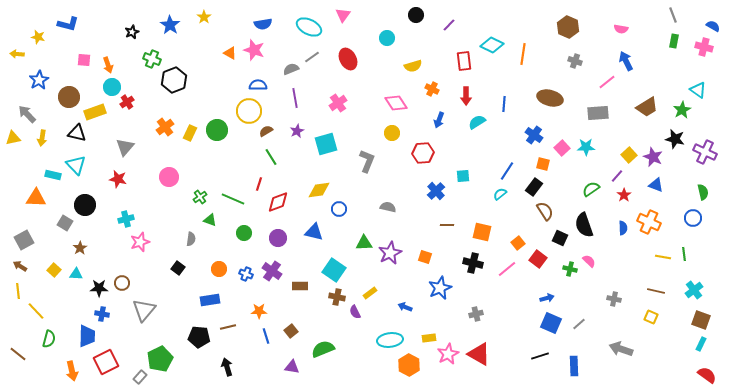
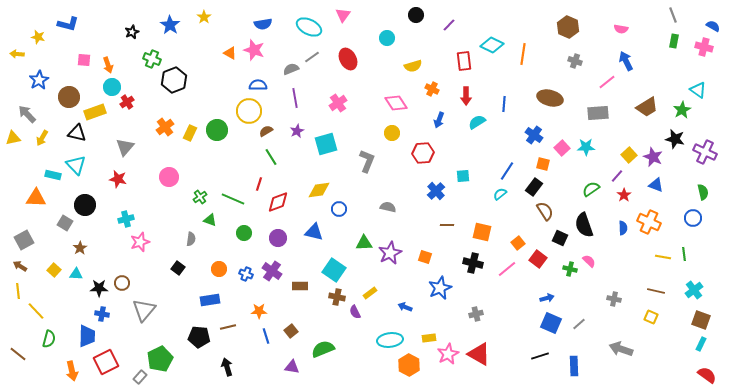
yellow arrow at (42, 138): rotated 21 degrees clockwise
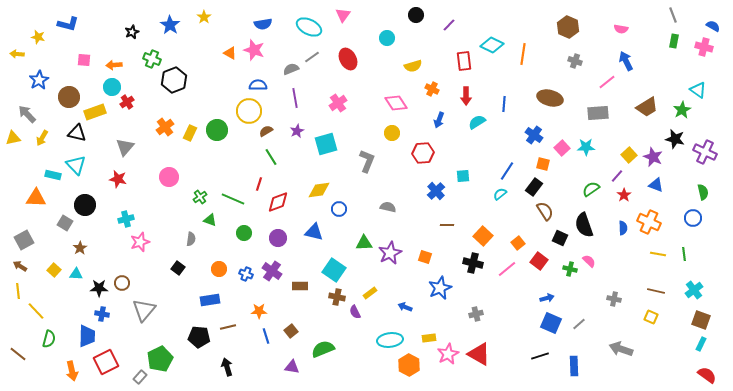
orange arrow at (108, 65): moved 6 px right; rotated 105 degrees clockwise
orange square at (482, 232): moved 1 px right, 4 px down; rotated 30 degrees clockwise
yellow line at (663, 257): moved 5 px left, 3 px up
red square at (538, 259): moved 1 px right, 2 px down
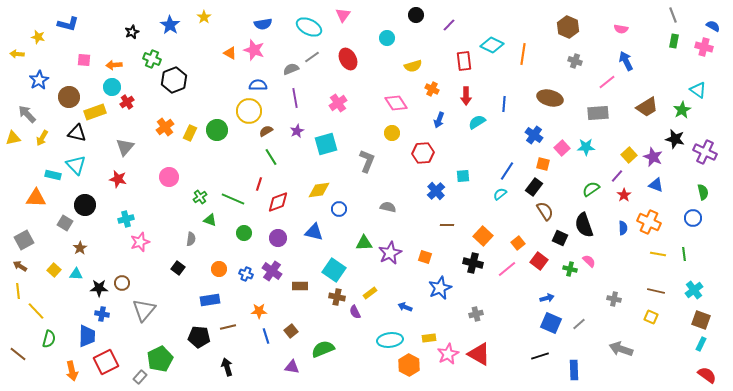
blue rectangle at (574, 366): moved 4 px down
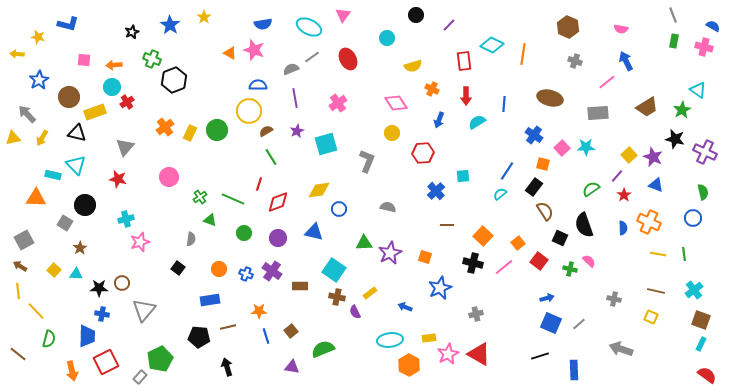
pink line at (507, 269): moved 3 px left, 2 px up
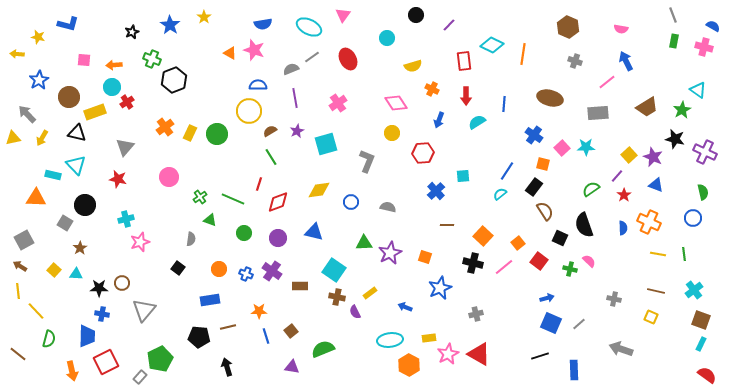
green circle at (217, 130): moved 4 px down
brown semicircle at (266, 131): moved 4 px right
blue circle at (339, 209): moved 12 px right, 7 px up
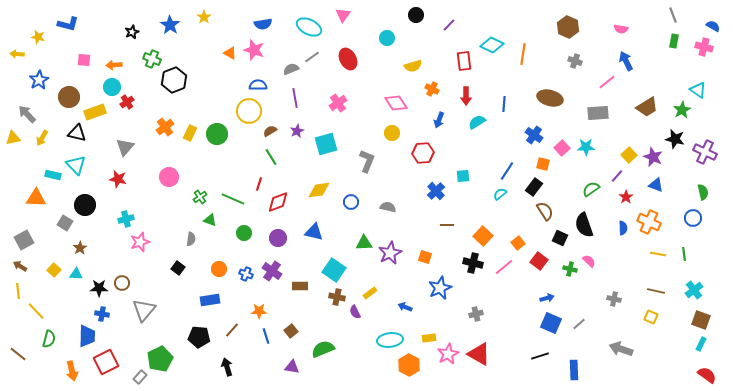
red star at (624, 195): moved 2 px right, 2 px down
brown line at (228, 327): moved 4 px right, 3 px down; rotated 35 degrees counterclockwise
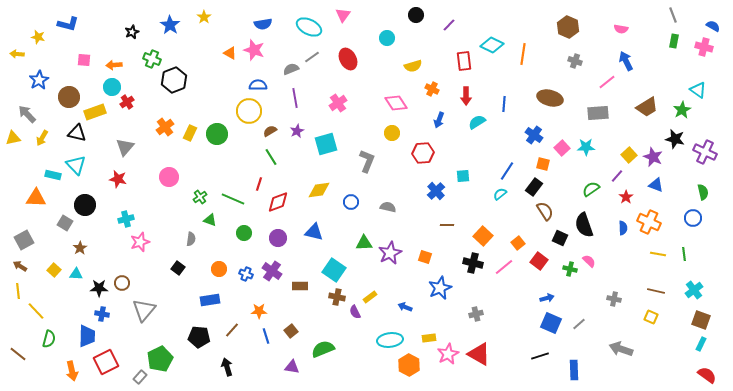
yellow rectangle at (370, 293): moved 4 px down
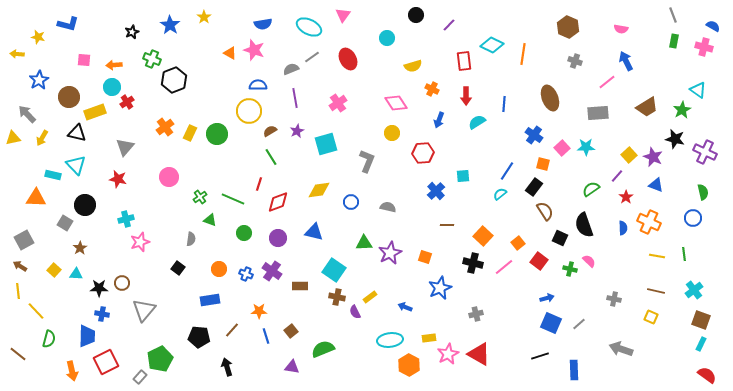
brown ellipse at (550, 98): rotated 55 degrees clockwise
yellow line at (658, 254): moved 1 px left, 2 px down
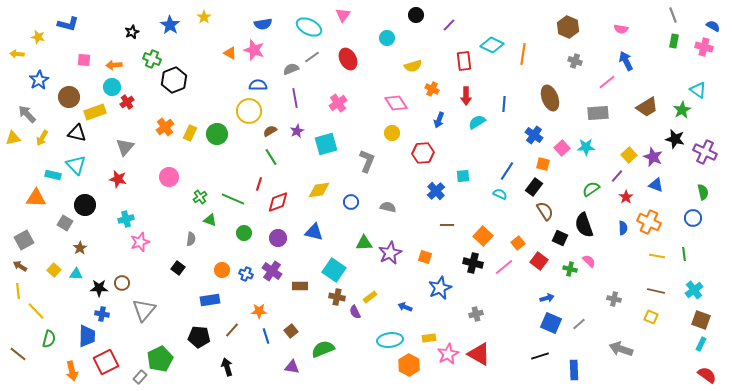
cyan semicircle at (500, 194): rotated 64 degrees clockwise
orange circle at (219, 269): moved 3 px right, 1 px down
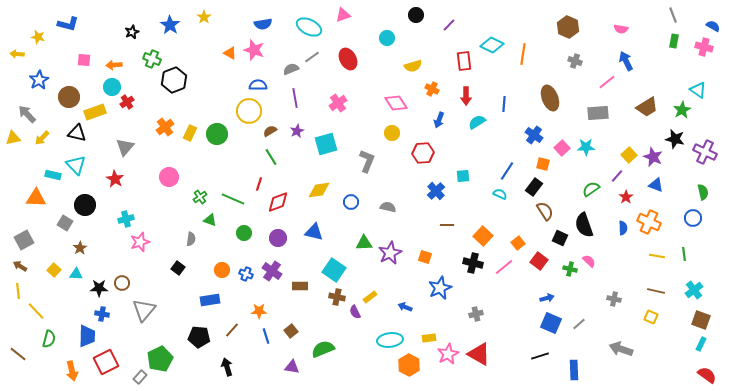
pink triangle at (343, 15): rotated 35 degrees clockwise
yellow arrow at (42, 138): rotated 14 degrees clockwise
red star at (118, 179): moved 3 px left; rotated 18 degrees clockwise
